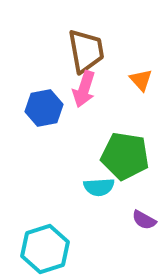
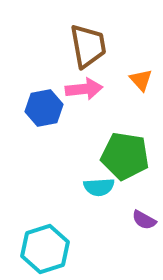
brown trapezoid: moved 2 px right, 5 px up
pink arrow: rotated 114 degrees counterclockwise
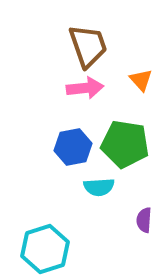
brown trapezoid: rotated 9 degrees counterclockwise
pink arrow: moved 1 px right, 1 px up
blue hexagon: moved 29 px right, 39 px down
green pentagon: moved 12 px up
purple semicircle: rotated 65 degrees clockwise
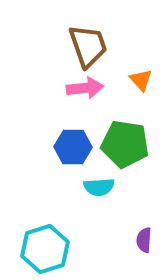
blue hexagon: rotated 12 degrees clockwise
purple semicircle: moved 20 px down
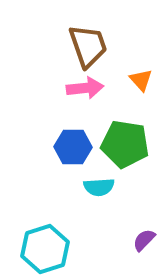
purple semicircle: rotated 40 degrees clockwise
